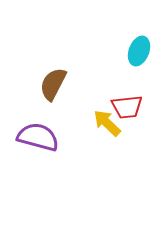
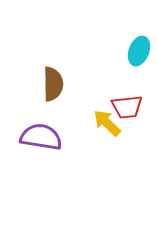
brown semicircle: rotated 152 degrees clockwise
purple semicircle: moved 3 px right; rotated 6 degrees counterclockwise
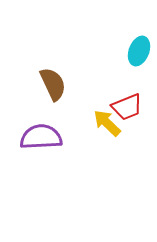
brown semicircle: rotated 24 degrees counterclockwise
red trapezoid: rotated 16 degrees counterclockwise
purple semicircle: rotated 12 degrees counterclockwise
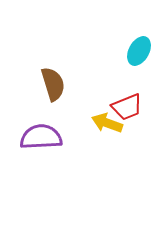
cyan ellipse: rotated 8 degrees clockwise
brown semicircle: rotated 8 degrees clockwise
yellow arrow: rotated 24 degrees counterclockwise
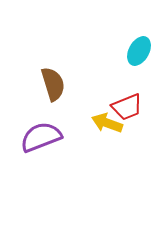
purple semicircle: rotated 18 degrees counterclockwise
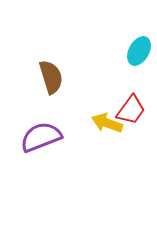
brown semicircle: moved 2 px left, 7 px up
red trapezoid: moved 4 px right, 3 px down; rotated 32 degrees counterclockwise
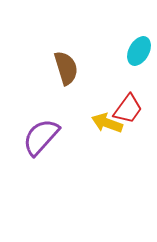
brown semicircle: moved 15 px right, 9 px up
red trapezoid: moved 3 px left, 1 px up
purple semicircle: rotated 27 degrees counterclockwise
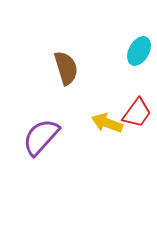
red trapezoid: moved 9 px right, 4 px down
